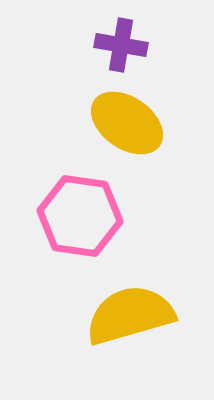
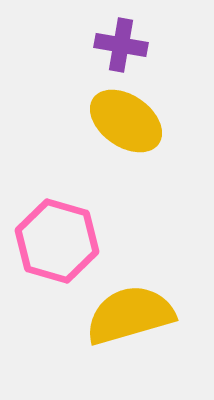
yellow ellipse: moved 1 px left, 2 px up
pink hexagon: moved 23 px left, 25 px down; rotated 8 degrees clockwise
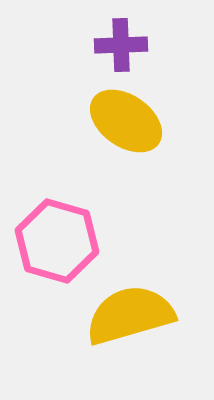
purple cross: rotated 12 degrees counterclockwise
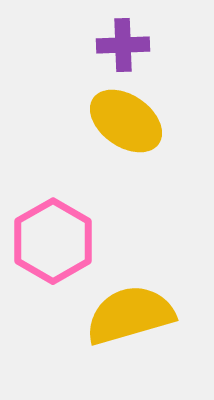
purple cross: moved 2 px right
pink hexagon: moved 4 px left; rotated 14 degrees clockwise
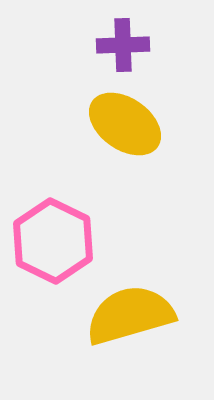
yellow ellipse: moved 1 px left, 3 px down
pink hexagon: rotated 4 degrees counterclockwise
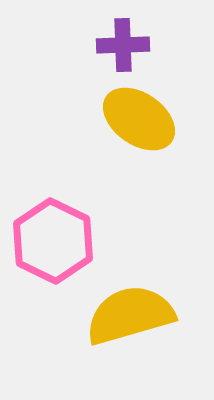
yellow ellipse: moved 14 px right, 5 px up
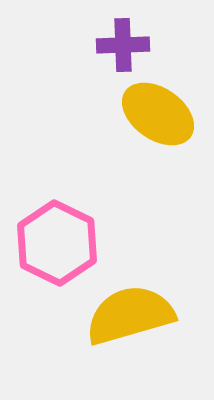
yellow ellipse: moved 19 px right, 5 px up
pink hexagon: moved 4 px right, 2 px down
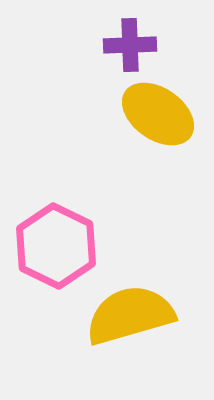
purple cross: moved 7 px right
pink hexagon: moved 1 px left, 3 px down
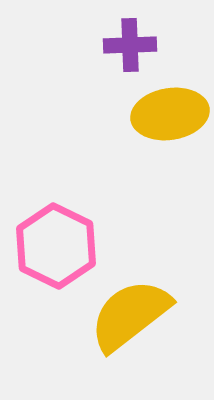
yellow ellipse: moved 12 px right; rotated 44 degrees counterclockwise
yellow semicircle: rotated 22 degrees counterclockwise
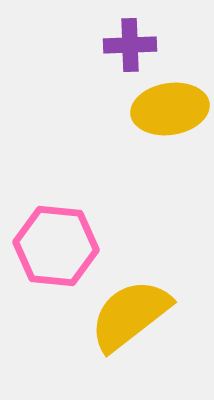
yellow ellipse: moved 5 px up
pink hexagon: rotated 20 degrees counterclockwise
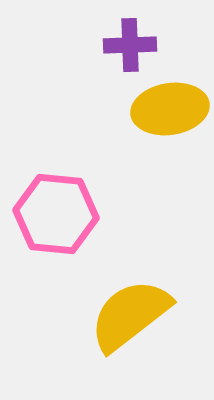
pink hexagon: moved 32 px up
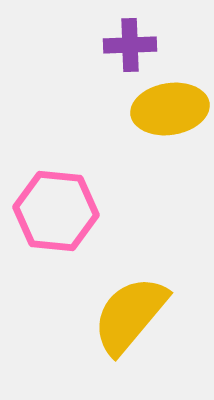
pink hexagon: moved 3 px up
yellow semicircle: rotated 12 degrees counterclockwise
